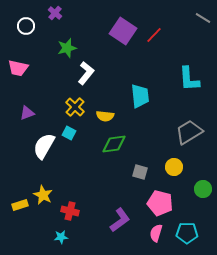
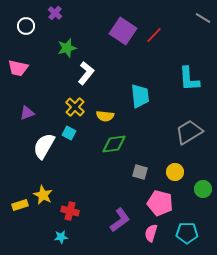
yellow circle: moved 1 px right, 5 px down
pink semicircle: moved 5 px left
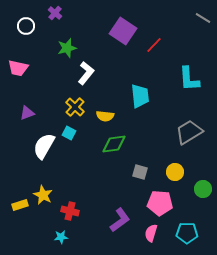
red line: moved 10 px down
pink pentagon: rotated 10 degrees counterclockwise
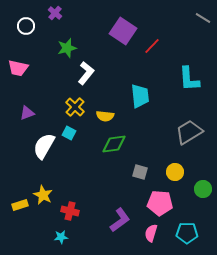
red line: moved 2 px left, 1 px down
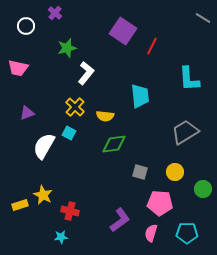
red line: rotated 18 degrees counterclockwise
gray trapezoid: moved 4 px left
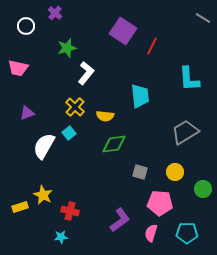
cyan square: rotated 24 degrees clockwise
yellow rectangle: moved 2 px down
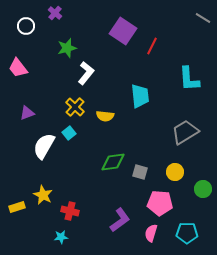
pink trapezoid: rotated 40 degrees clockwise
green diamond: moved 1 px left, 18 px down
yellow rectangle: moved 3 px left
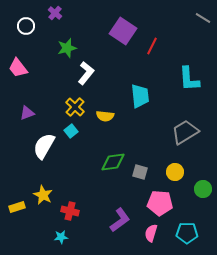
cyan square: moved 2 px right, 2 px up
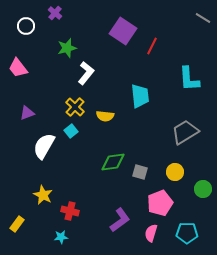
pink pentagon: rotated 25 degrees counterclockwise
yellow rectangle: moved 17 px down; rotated 35 degrees counterclockwise
